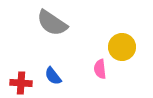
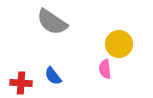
gray semicircle: moved 1 px up
yellow circle: moved 3 px left, 3 px up
pink semicircle: moved 5 px right
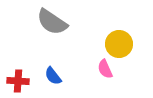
pink semicircle: rotated 18 degrees counterclockwise
red cross: moved 3 px left, 2 px up
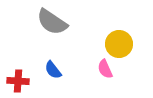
blue semicircle: moved 6 px up
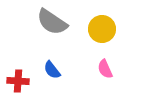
yellow circle: moved 17 px left, 15 px up
blue semicircle: moved 1 px left
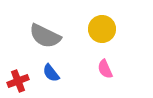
gray semicircle: moved 7 px left, 14 px down; rotated 8 degrees counterclockwise
blue semicircle: moved 1 px left, 3 px down
red cross: rotated 25 degrees counterclockwise
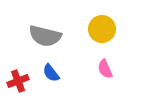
gray semicircle: rotated 12 degrees counterclockwise
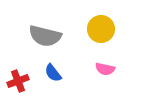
yellow circle: moved 1 px left
pink semicircle: rotated 54 degrees counterclockwise
blue semicircle: moved 2 px right
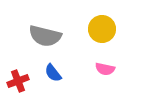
yellow circle: moved 1 px right
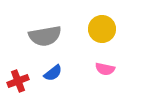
gray semicircle: rotated 24 degrees counterclockwise
blue semicircle: rotated 90 degrees counterclockwise
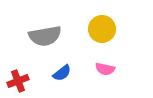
blue semicircle: moved 9 px right
